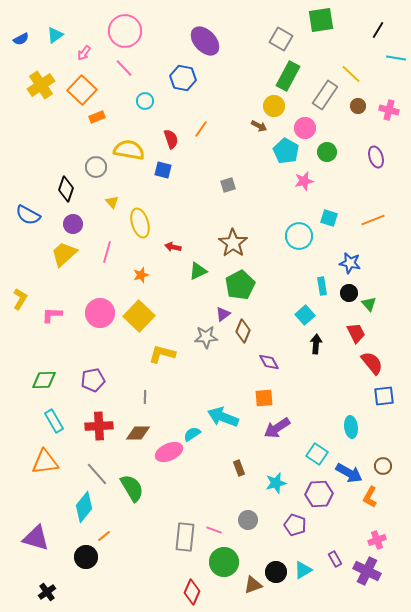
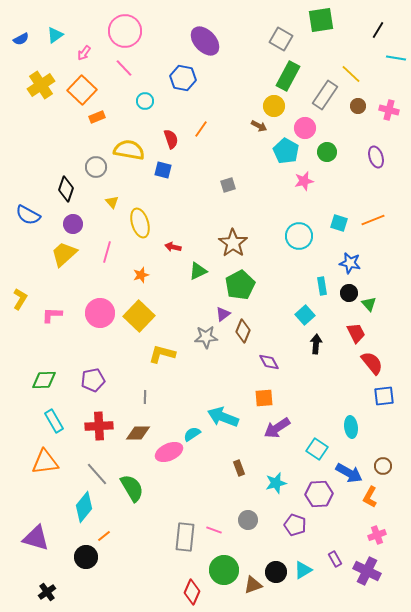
cyan square at (329, 218): moved 10 px right, 5 px down
cyan square at (317, 454): moved 5 px up
pink cross at (377, 540): moved 5 px up
green circle at (224, 562): moved 8 px down
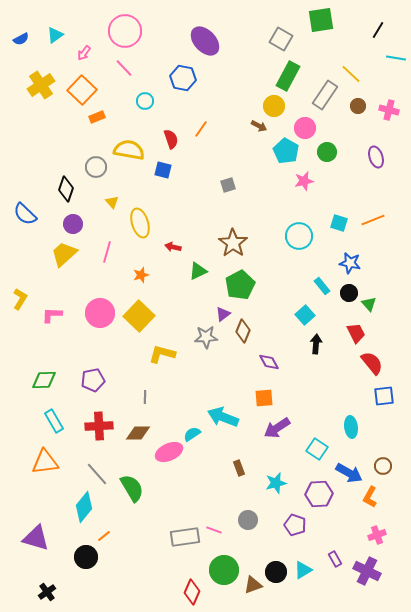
blue semicircle at (28, 215): moved 3 px left, 1 px up; rotated 15 degrees clockwise
cyan rectangle at (322, 286): rotated 30 degrees counterclockwise
gray rectangle at (185, 537): rotated 76 degrees clockwise
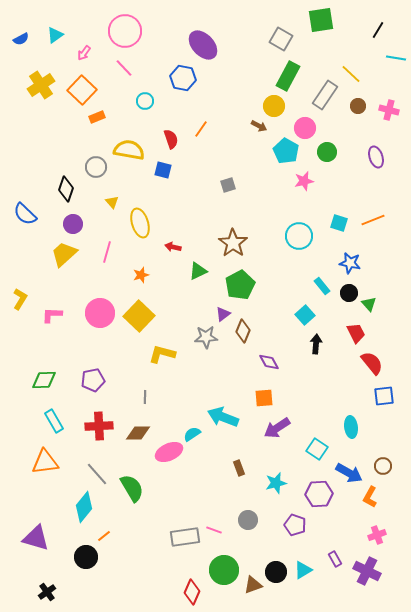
purple ellipse at (205, 41): moved 2 px left, 4 px down
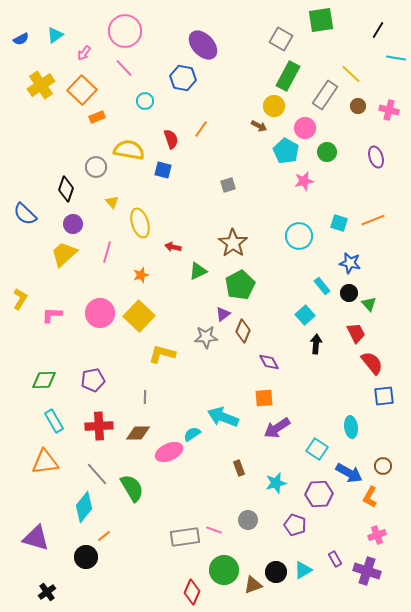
purple cross at (367, 571): rotated 8 degrees counterclockwise
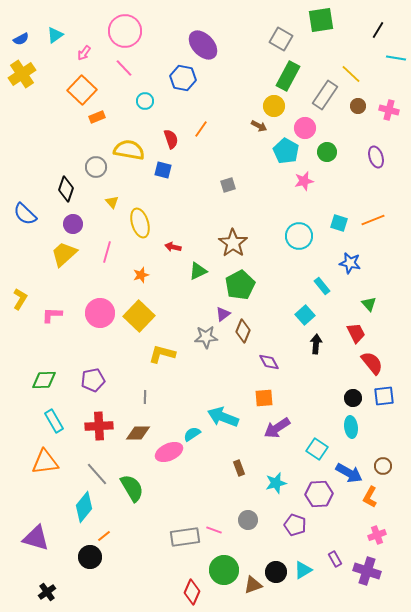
yellow cross at (41, 85): moved 19 px left, 11 px up
black circle at (349, 293): moved 4 px right, 105 px down
black circle at (86, 557): moved 4 px right
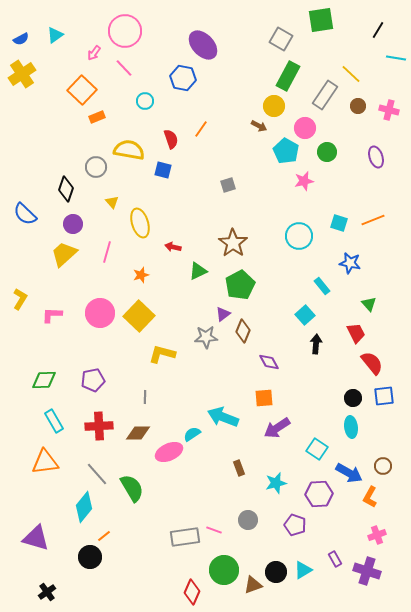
pink arrow at (84, 53): moved 10 px right
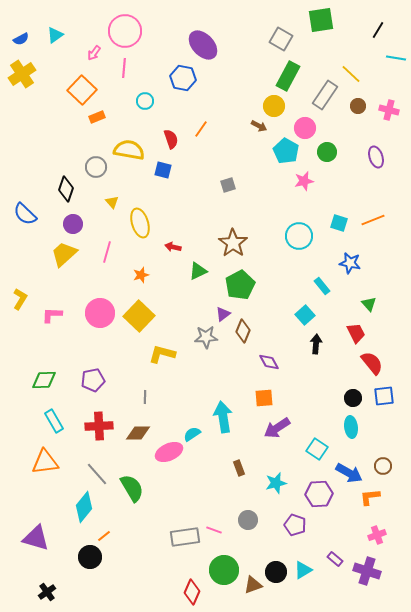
pink line at (124, 68): rotated 48 degrees clockwise
cyan arrow at (223, 417): rotated 60 degrees clockwise
orange L-shape at (370, 497): rotated 55 degrees clockwise
purple rectangle at (335, 559): rotated 21 degrees counterclockwise
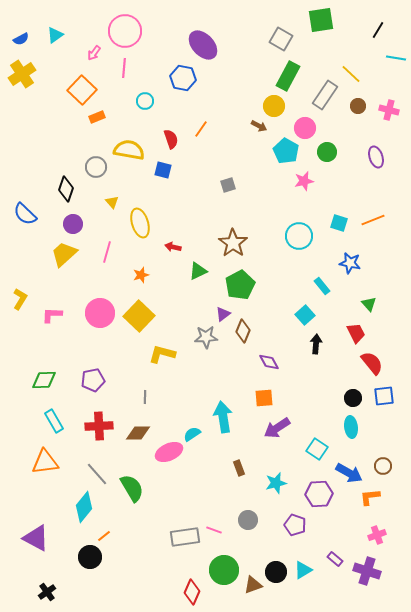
purple triangle at (36, 538): rotated 12 degrees clockwise
